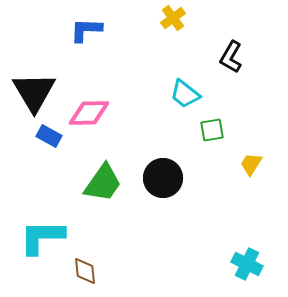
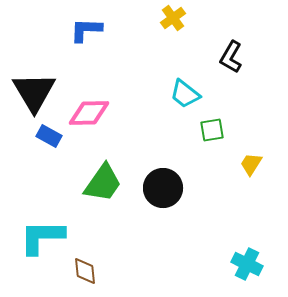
black circle: moved 10 px down
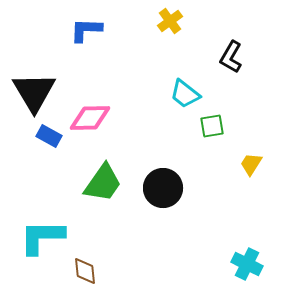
yellow cross: moved 3 px left, 3 px down
pink diamond: moved 1 px right, 5 px down
green square: moved 4 px up
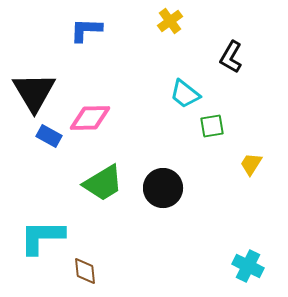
green trapezoid: rotated 24 degrees clockwise
cyan cross: moved 1 px right, 2 px down
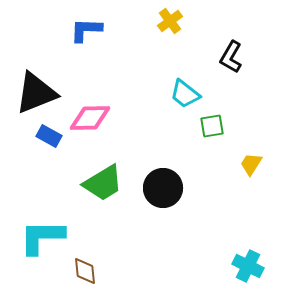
black triangle: moved 2 px right, 1 px down; rotated 39 degrees clockwise
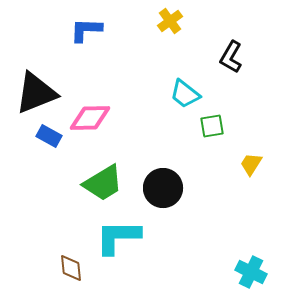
cyan L-shape: moved 76 px right
cyan cross: moved 3 px right, 6 px down
brown diamond: moved 14 px left, 3 px up
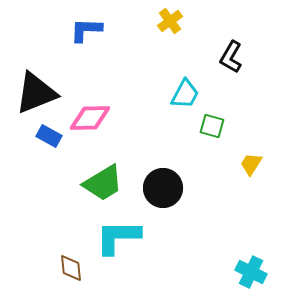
cyan trapezoid: rotated 100 degrees counterclockwise
green square: rotated 25 degrees clockwise
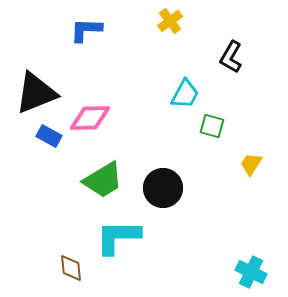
green trapezoid: moved 3 px up
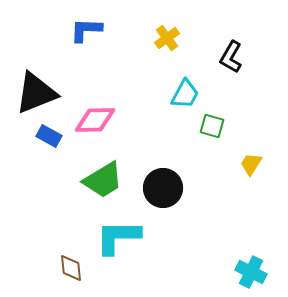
yellow cross: moved 3 px left, 17 px down
pink diamond: moved 5 px right, 2 px down
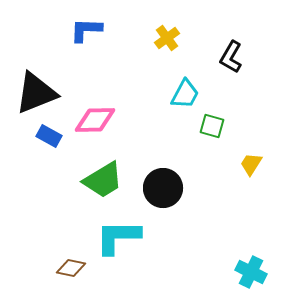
brown diamond: rotated 72 degrees counterclockwise
